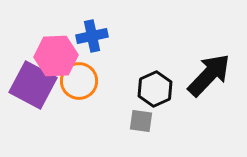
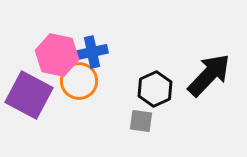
blue cross: moved 16 px down
pink hexagon: moved 1 px right, 1 px up; rotated 15 degrees clockwise
purple square: moved 4 px left, 10 px down
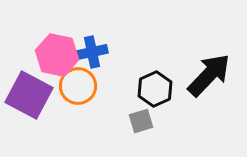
orange circle: moved 1 px left, 5 px down
gray square: rotated 25 degrees counterclockwise
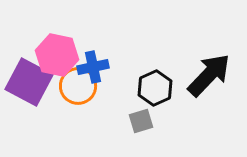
blue cross: moved 1 px right, 15 px down
black hexagon: moved 1 px up
purple square: moved 13 px up
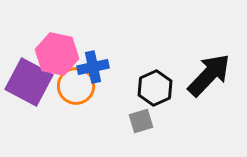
pink hexagon: moved 1 px up
orange circle: moved 2 px left
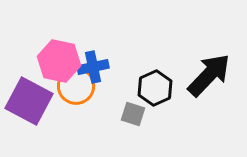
pink hexagon: moved 2 px right, 7 px down
purple square: moved 19 px down
gray square: moved 8 px left, 7 px up; rotated 35 degrees clockwise
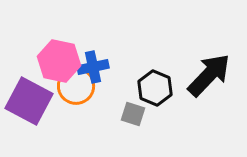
black hexagon: rotated 12 degrees counterclockwise
